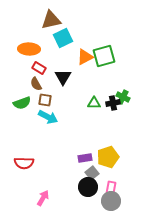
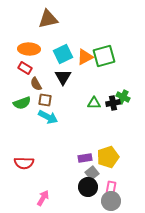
brown triangle: moved 3 px left, 1 px up
cyan square: moved 16 px down
red rectangle: moved 14 px left
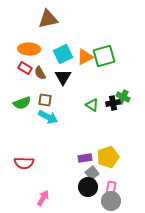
brown semicircle: moved 4 px right, 11 px up
green triangle: moved 2 px left, 2 px down; rotated 32 degrees clockwise
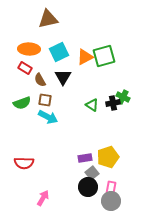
cyan square: moved 4 px left, 2 px up
brown semicircle: moved 7 px down
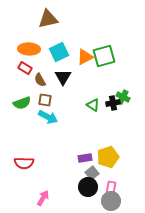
green triangle: moved 1 px right
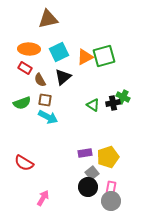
black triangle: rotated 18 degrees clockwise
purple rectangle: moved 5 px up
red semicircle: rotated 30 degrees clockwise
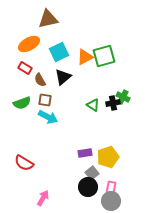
orange ellipse: moved 5 px up; rotated 30 degrees counterclockwise
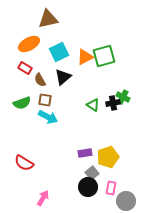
gray circle: moved 15 px right
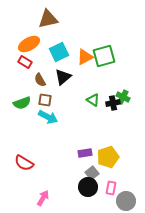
red rectangle: moved 6 px up
green triangle: moved 5 px up
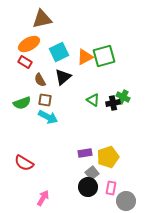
brown triangle: moved 6 px left
